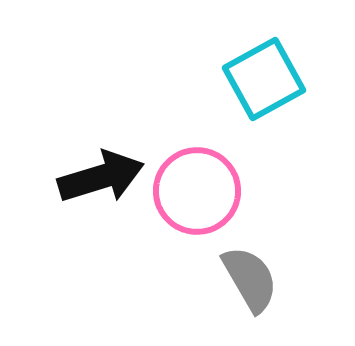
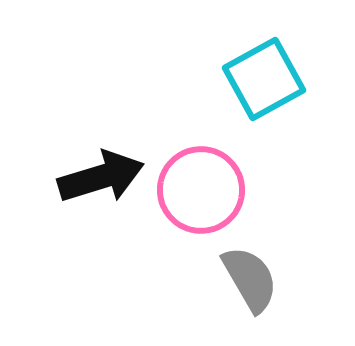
pink circle: moved 4 px right, 1 px up
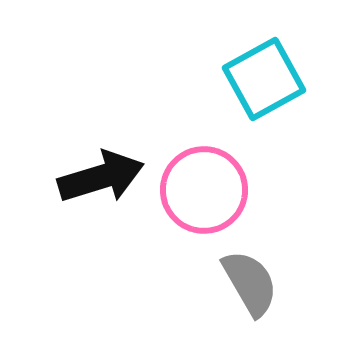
pink circle: moved 3 px right
gray semicircle: moved 4 px down
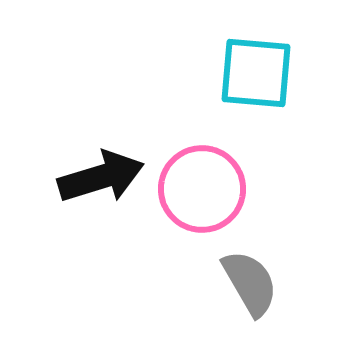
cyan square: moved 8 px left, 6 px up; rotated 34 degrees clockwise
pink circle: moved 2 px left, 1 px up
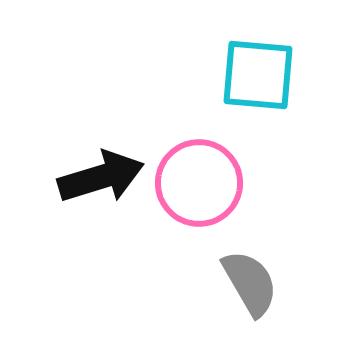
cyan square: moved 2 px right, 2 px down
pink circle: moved 3 px left, 6 px up
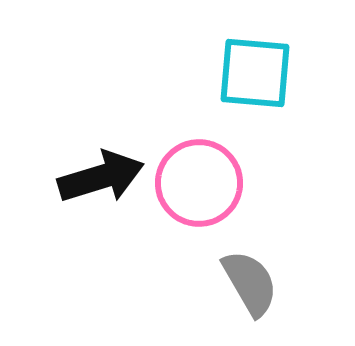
cyan square: moved 3 px left, 2 px up
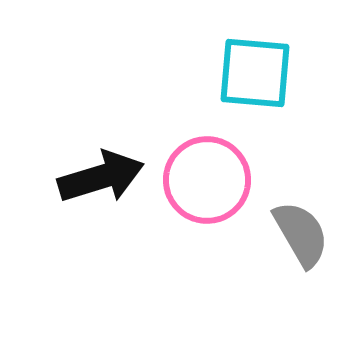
pink circle: moved 8 px right, 3 px up
gray semicircle: moved 51 px right, 49 px up
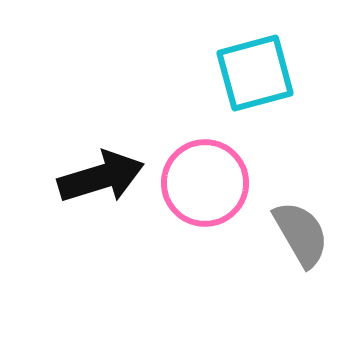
cyan square: rotated 20 degrees counterclockwise
pink circle: moved 2 px left, 3 px down
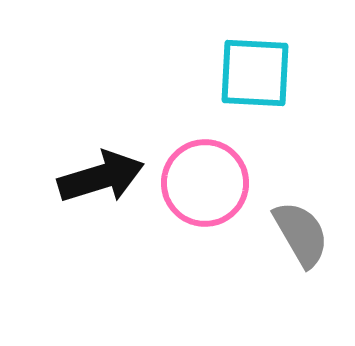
cyan square: rotated 18 degrees clockwise
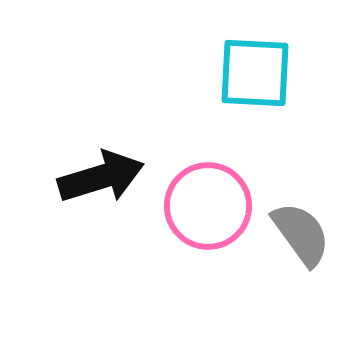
pink circle: moved 3 px right, 23 px down
gray semicircle: rotated 6 degrees counterclockwise
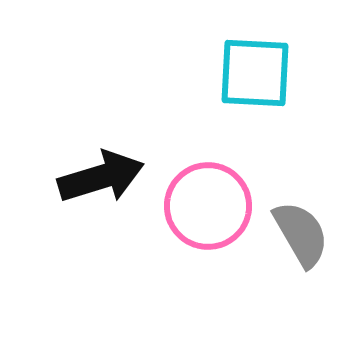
gray semicircle: rotated 6 degrees clockwise
